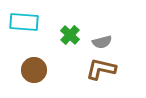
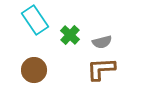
cyan rectangle: moved 11 px right, 2 px up; rotated 52 degrees clockwise
brown L-shape: rotated 16 degrees counterclockwise
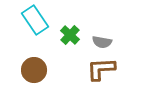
gray semicircle: rotated 24 degrees clockwise
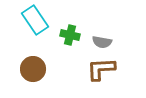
green cross: rotated 30 degrees counterclockwise
brown circle: moved 1 px left, 1 px up
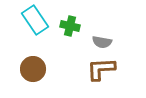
green cross: moved 9 px up
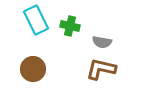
cyan rectangle: moved 1 px right; rotated 8 degrees clockwise
brown L-shape: rotated 16 degrees clockwise
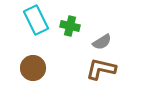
gray semicircle: rotated 42 degrees counterclockwise
brown circle: moved 1 px up
